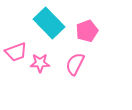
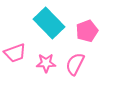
pink trapezoid: moved 1 px left, 1 px down
pink star: moved 6 px right
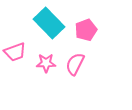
pink pentagon: moved 1 px left, 1 px up
pink trapezoid: moved 1 px up
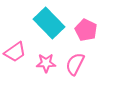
pink pentagon: rotated 25 degrees counterclockwise
pink trapezoid: rotated 15 degrees counterclockwise
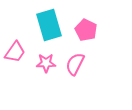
cyan rectangle: moved 2 px down; rotated 28 degrees clockwise
pink trapezoid: rotated 20 degrees counterclockwise
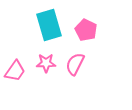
pink trapezoid: moved 19 px down
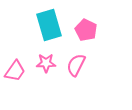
pink semicircle: moved 1 px right, 1 px down
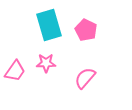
pink semicircle: moved 9 px right, 13 px down; rotated 15 degrees clockwise
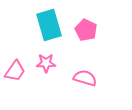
pink semicircle: rotated 65 degrees clockwise
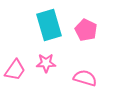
pink trapezoid: moved 1 px up
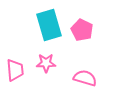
pink pentagon: moved 4 px left
pink trapezoid: rotated 40 degrees counterclockwise
